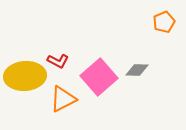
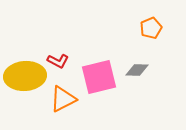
orange pentagon: moved 13 px left, 6 px down
pink square: rotated 27 degrees clockwise
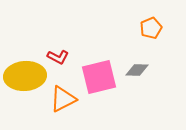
red L-shape: moved 4 px up
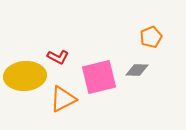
orange pentagon: moved 9 px down
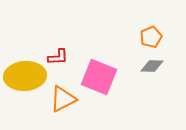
red L-shape: rotated 30 degrees counterclockwise
gray diamond: moved 15 px right, 4 px up
pink square: rotated 36 degrees clockwise
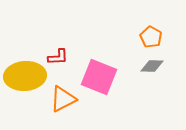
orange pentagon: rotated 20 degrees counterclockwise
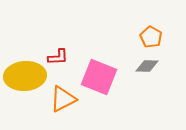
gray diamond: moved 5 px left
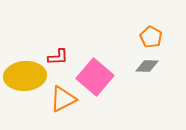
pink square: moved 4 px left; rotated 18 degrees clockwise
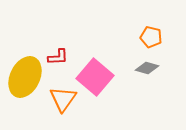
orange pentagon: rotated 15 degrees counterclockwise
gray diamond: moved 2 px down; rotated 15 degrees clockwise
yellow ellipse: moved 1 px down; rotated 60 degrees counterclockwise
orange triangle: rotated 28 degrees counterclockwise
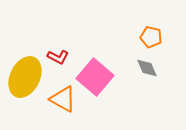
red L-shape: rotated 30 degrees clockwise
gray diamond: rotated 50 degrees clockwise
orange triangle: rotated 36 degrees counterclockwise
